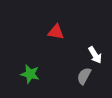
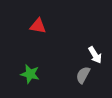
red triangle: moved 18 px left, 6 px up
gray semicircle: moved 1 px left, 1 px up
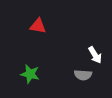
gray semicircle: rotated 114 degrees counterclockwise
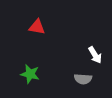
red triangle: moved 1 px left, 1 px down
gray semicircle: moved 4 px down
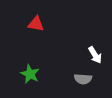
red triangle: moved 1 px left, 3 px up
green star: rotated 12 degrees clockwise
